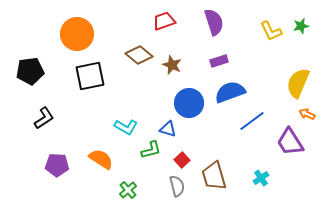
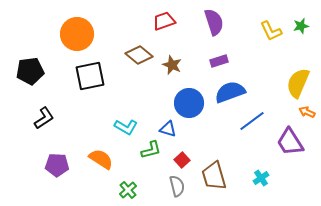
orange arrow: moved 2 px up
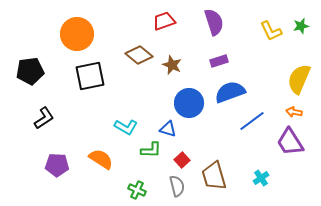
yellow semicircle: moved 1 px right, 4 px up
orange arrow: moved 13 px left; rotated 14 degrees counterclockwise
green L-shape: rotated 15 degrees clockwise
green cross: moved 9 px right; rotated 24 degrees counterclockwise
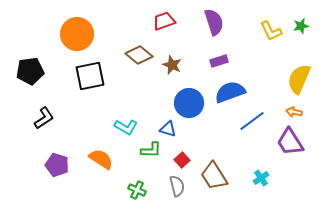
purple pentagon: rotated 15 degrees clockwise
brown trapezoid: rotated 16 degrees counterclockwise
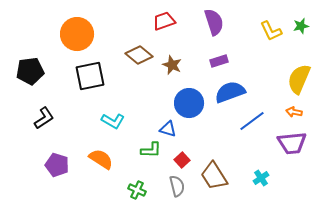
cyan L-shape: moved 13 px left, 6 px up
purple trapezoid: moved 2 px right, 1 px down; rotated 64 degrees counterclockwise
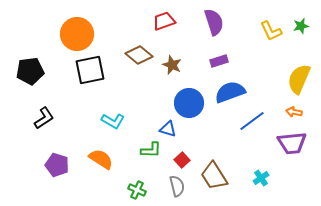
black square: moved 6 px up
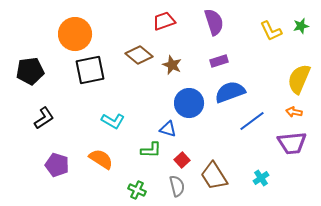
orange circle: moved 2 px left
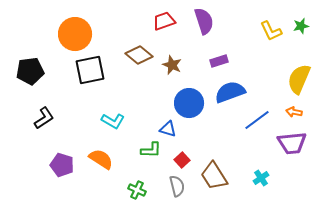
purple semicircle: moved 10 px left, 1 px up
blue line: moved 5 px right, 1 px up
purple pentagon: moved 5 px right
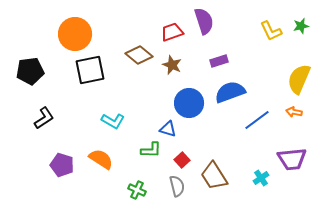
red trapezoid: moved 8 px right, 11 px down
purple trapezoid: moved 16 px down
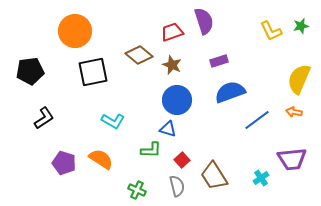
orange circle: moved 3 px up
black square: moved 3 px right, 2 px down
blue circle: moved 12 px left, 3 px up
purple pentagon: moved 2 px right, 2 px up
